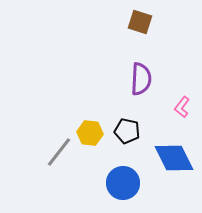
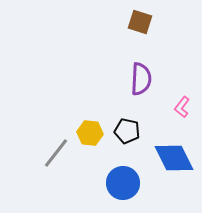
gray line: moved 3 px left, 1 px down
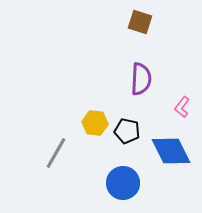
yellow hexagon: moved 5 px right, 10 px up
gray line: rotated 8 degrees counterclockwise
blue diamond: moved 3 px left, 7 px up
